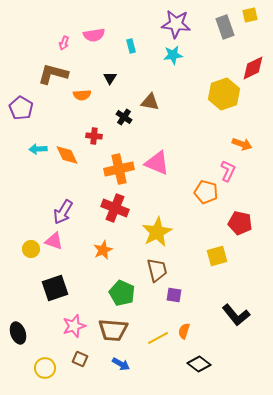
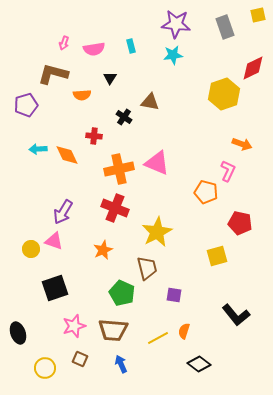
yellow square at (250, 15): moved 8 px right
pink semicircle at (94, 35): moved 14 px down
purple pentagon at (21, 108): moved 5 px right, 3 px up; rotated 25 degrees clockwise
brown trapezoid at (157, 270): moved 10 px left, 2 px up
blue arrow at (121, 364): rotated 144 degrees counterclockwise
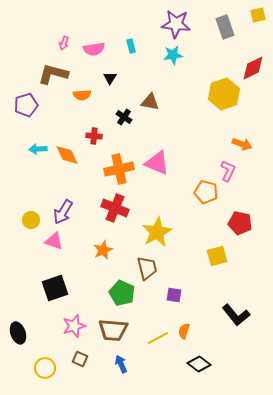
yellow circle at (31, 249): moved 29 px up
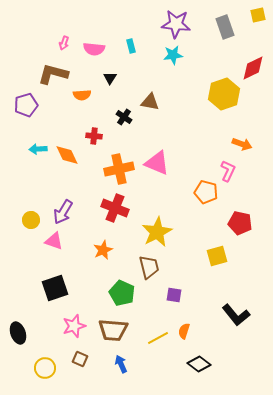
pink semicircle at (94, 49): rotated 15 degrees clockwise
brown trapezoid at (147, 268): moved 2 px right, 1 px up
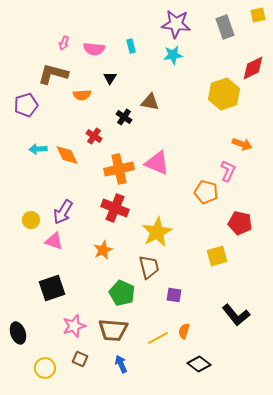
red cross at (94, 136): rotated 28 degrees clockwise
black square at (55, 288): moved 3 px left
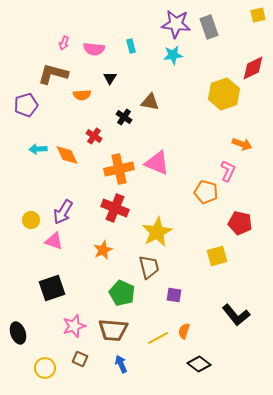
gray rectangle at (225, 27): moved 16 px left
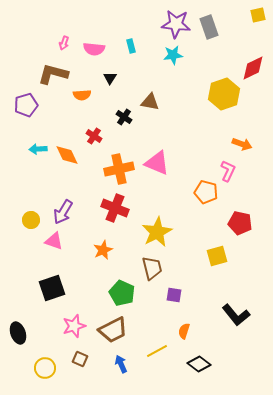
brown trapezoid at (149, 267): moved 3 px right, 1 px down
brown trapezoid at (113, 330): rotated 32 degrees counterclockwise
yellow line at (158, 338): moved 1 px left, 13 px down
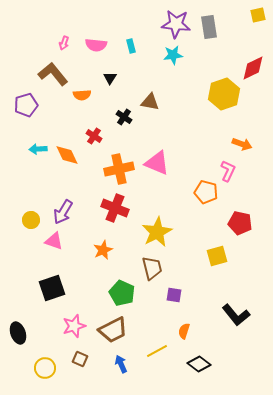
gray rectangle at (209, 27): rotated 10 degrees clockwise
pink semicircle at (94, 49): moved 2 px right, 4 px up
brown L-shape at (53, 74): rotated 36 degrees clockwise
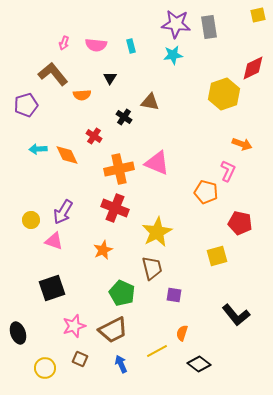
orange semicircle at (184, 331): moved 2 px left, 2 px down
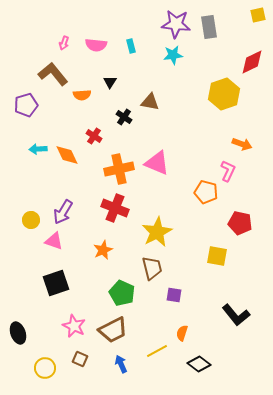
red diamond at (253, 68): moved 1 px left, 6 px up
black triangle at (110, 78): moved 4 px down
yellow square at (217, 256): rotated 25 degrees clockwise
black square at (52, 288): moved 4 px right, 5 px up
pink star at (74, 326): rotated 30 degrees counterclockwise
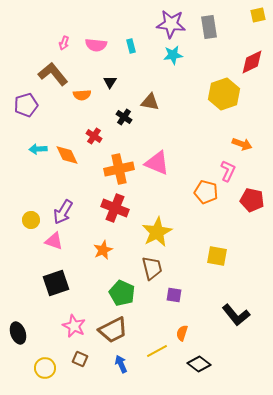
purple star at (176, 24): moved 5 px left
red pentagon at (240, 223): moved 12 px right, 23 px up
